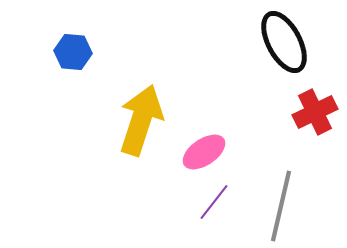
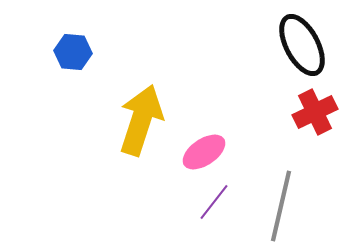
black ellipse: moved 18 px right, 3 px down
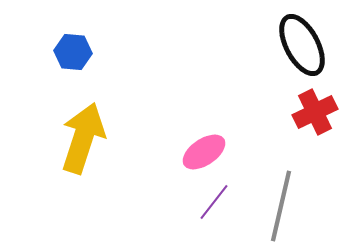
yellow arrow: moved 58 px left, 18 px down
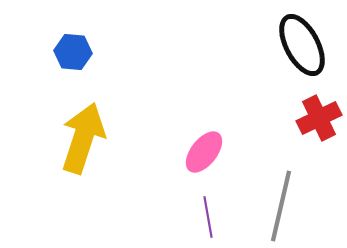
red cross: moved 4 px right, 6 px down
pink ellipse: rotated 18 degrees counterclockwise
purple line: moved 6 px left, 15 px down; rotated 48 degrees counterclockwise
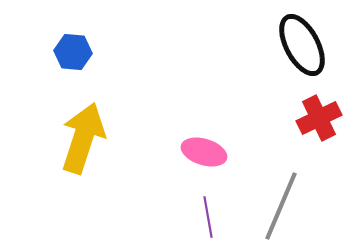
pink ellipse: rotated 69 degrees clockwise
gray line: rotated 10 degrees clockwise
